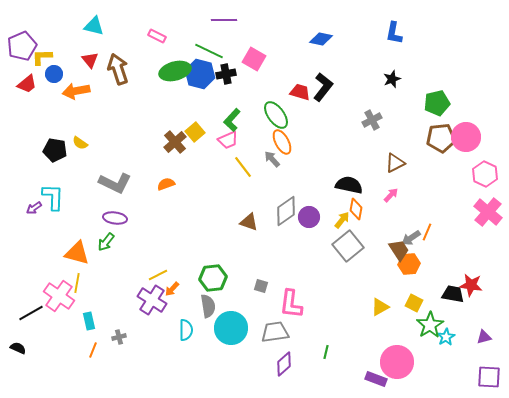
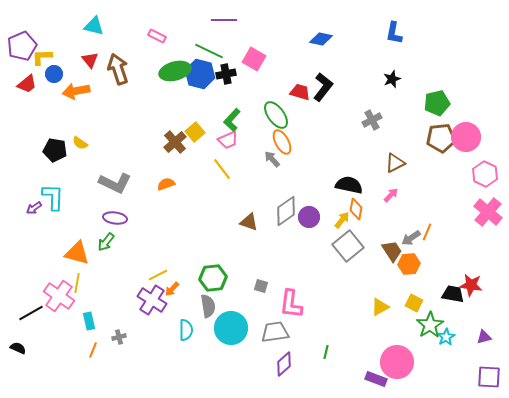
yellow line at (243, 167): moved 21 px left, 2 px down
brown trapezoid at (399, 250): moved 7 px left, 1 px down
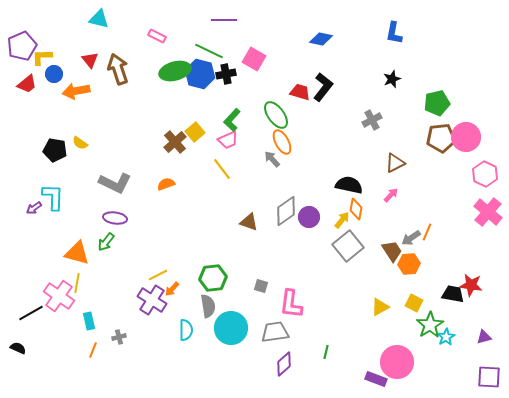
cyan triangle at (94, 26): moved 5 px right, 7 px up
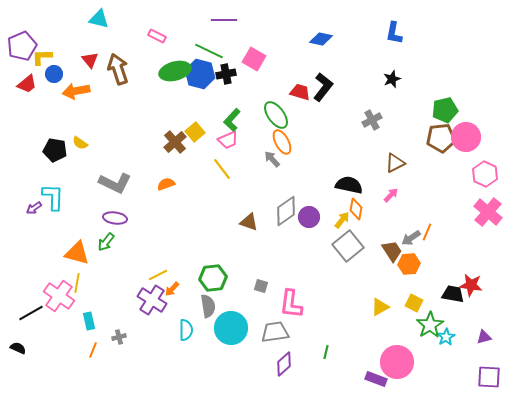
green pentagon at (437, 103): moved 8 px right, 7 px down
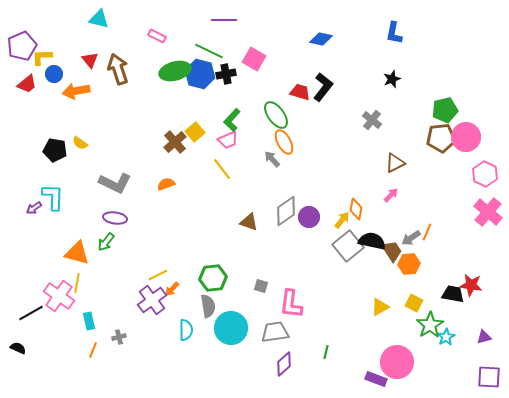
gray cross at (372, 120): rotated 24 degrees counterclockwise
orange ellipse at (282, 142): moved 2 px right
black semicircle at (349, 185): moved 23 px right, 56 px down
purple cross at (152, 300): rotated 20 degrees clockwise
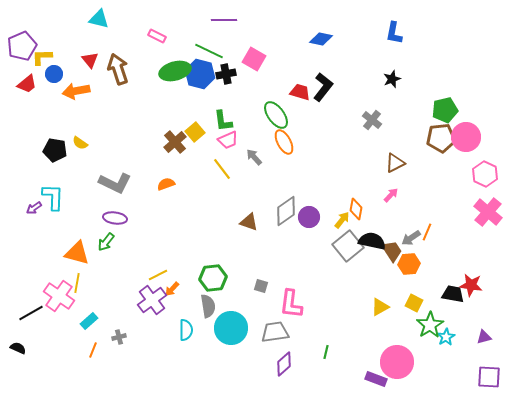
green L-shape at (232, 120): moved 9 px left, 1 px down; rotated 50 degrees counterclockwise
gray arrow at (272, 159): moved 18 px left, 2 px up
cyan rectangle at (89, 321): rotated 60 degrees clockwise
